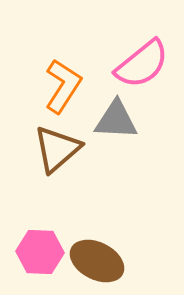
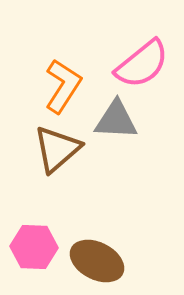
pink hexagon: moved 6 px left, 5 px up
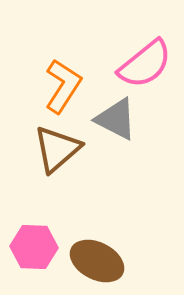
pink semicircle: moved 3 px right
gray triangle: moved 1 px up; rotated 24 degrees clockwise
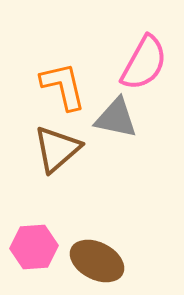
pink semicircle: moved 1 px left, 1 px up; rotated 22 degrees counterclockwise
orange L-shape: rotated 46 degrees counterclockwise
gray triangle: moved 1 px up; rotated 15 degrees counterclockwise
pink hexagon: rotated 6 degrees counterclockwise
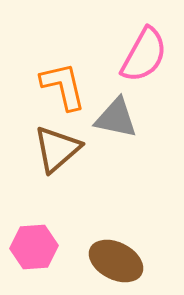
pink semicircle: moved 8 px up
brown ellipse: moved 19 px right
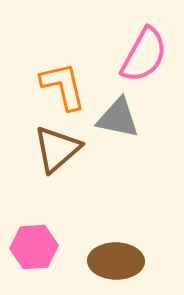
gray triangle: moved 2 px right
brown ellipse: rotated 26 degrees counterclockwise
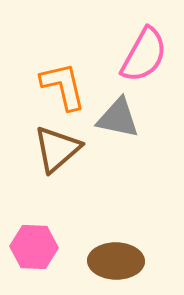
pink hexagon: rotated 6 degrees clockwise
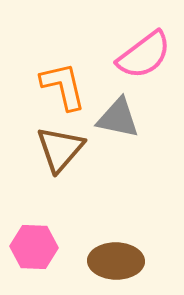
pink semicircle: rotated 24 degrees clockwise
brown triangle: moved 3 px right; rotated 8 degrees counterclockwise
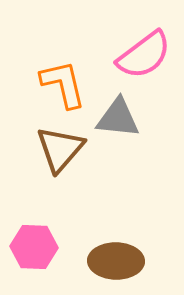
orange L-shape: moved 2 px up
gray triangle: rotated 6 degrees counterclockwise
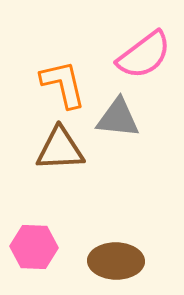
brown triangle: rotated 46 degrees clockwise
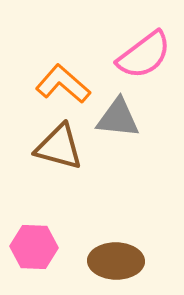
orange L-shape: rotated 36 degrees counterclockwise
brown triangle: moved 1 px left, 2 px up; rotated 18 degrees clockwise
